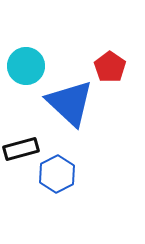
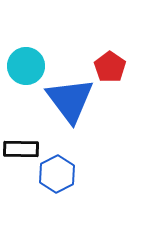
blue triangle: moved 3 px up; rotated 10 degrees clockwise
black rectangle: rotated 16 degrees clockwise
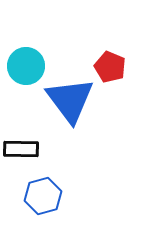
red pentagon: rotated 12 degrees counterclockwise
blue hexagon: moved 14 px left, 22 px down; rotated 12 degrees clockwise
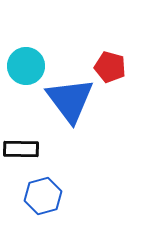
red pentagon: rotated 8 degrees counterclockwise
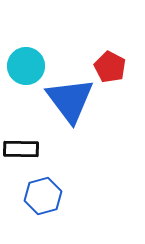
red pentagon: rotated 12 degrees clockwise
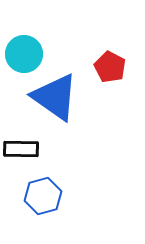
cyan circle: moved 2 px left, 12 px up
blue triangle: moved 15 px left, 3 px up; rotated 18 degrees counterclockwise
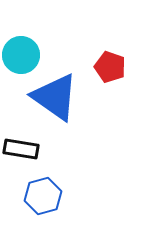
cyan circle: moved 3 px left, 1 px down
red pentagon: rotated 8 degrees counterclockwise
black rectangle: rotated 8 degrees clockwise
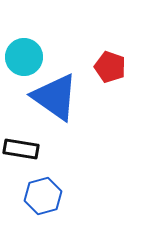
cyan circle: moved 3 px right, 2 px down
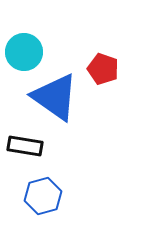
cyan circle: moved 5 px up
red pentagon: moved 7 px left, 2 px down
black rectangle: moved 4 px right, 3 px up
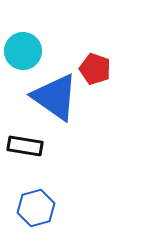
cyan circle: moved 1 px left, 1 px up
red pentagon: moved 8 px left
blue hexagon: moved 7 px left, 12 px down
